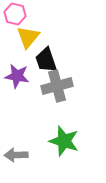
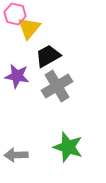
yellow triangle: moved 1 px right, 9 px up
black trapezoid: moved 2 px right, 4 px up; rotated 80 degrees clockwise
gray cross: rotated 16 degrees counterclockwise
green star: moved 4 px right, 6 px down
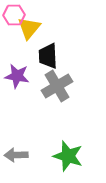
pink hexagon: moved 1 px left, 1 px down; rotated 15 degrees counterclockwise
black trapezoid: rotated 64 degrees counterclockwise
green star: moved 9 px down
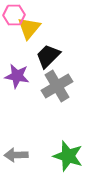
black trapezoid: rotated 48 degrees clockwise
